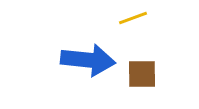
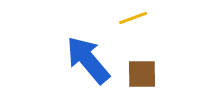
blue arrow: rotated 136 degrees counterclockwise
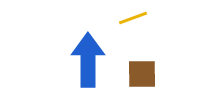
blue arrow: rotated 40 degrees clockwise
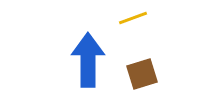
brown square: rotated 16 degrees counterclockwise
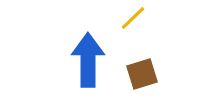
yellow line: rotated 24 degrees counterclockwise
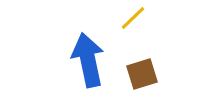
blue arrow: rotated 12 degrees counterclockwise
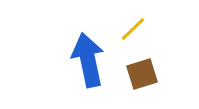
yellow line: moved 11 px down
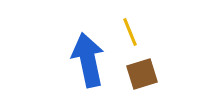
yellow line: moved 3 px left, 3 px down; rotated 68 degrees counterclockwise
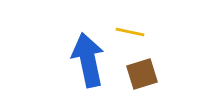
yellow line: rotated 56 degrees counterclockwise
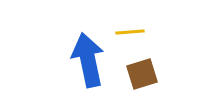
yellow line: rotated 16 degrees counterclockwise
